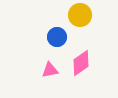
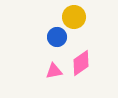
yellow circle: moved 6 px left, 2 px down
pink triangle: moved 4 px right, 1 px down
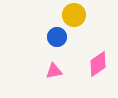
yellow circle: moved 2 px up
pink diamond: moved 17 px right, 1 px down
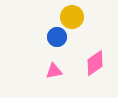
yellow circle: moved 2 px left, 2 px down
pink diamond: moved 3 px left, 1 px up
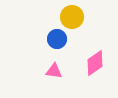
blue circle: moved 2 px down
pink triangle: rotated 18 degrees clockwise
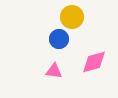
blue circle: moved 2 px right
pink diamond: moved 1 px left, 1 px up; rotated 20 degrees clockwise
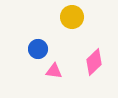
blue circle: moved 21 px left, 10 px down
pink diamond: rotated 28 degrees counterclockwise
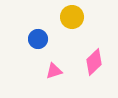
blue circle: moved 10 px up
pink triangle: rotated 24 degrees counterclockwise
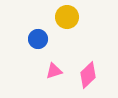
yellow circle: moved 5 px left
pink diamond: moved 6 px left, 13 px down
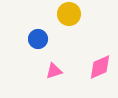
yellow circle: moved 2 px right, 3 px up
pink diamond: moved 12 px right, 8 px up; rotated 20 degrees clockwise
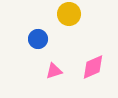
pink diamond: moved 7 px left
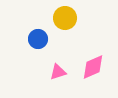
yellow circle: moved 4 px left, 4 px down
pink triangle: moved 4 px right, 1 px down
